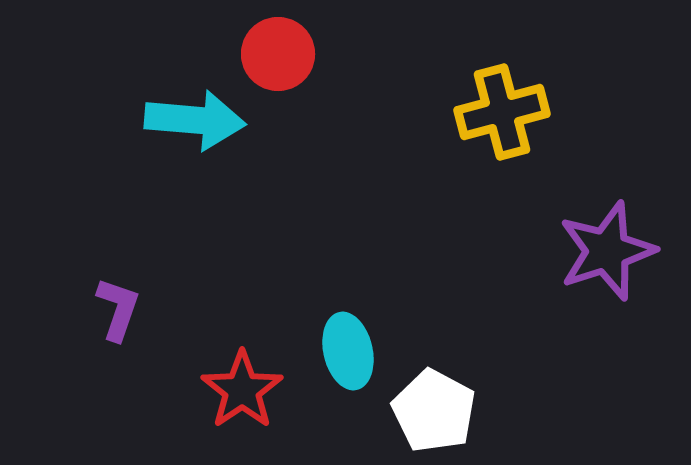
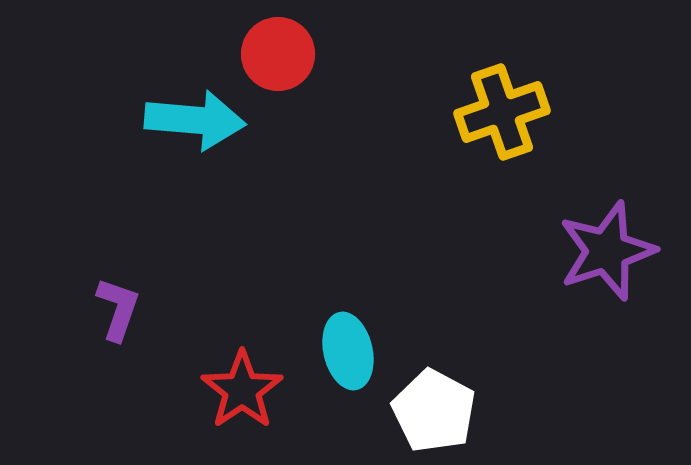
yellow cross: rotated 4 degrees counterclockwise
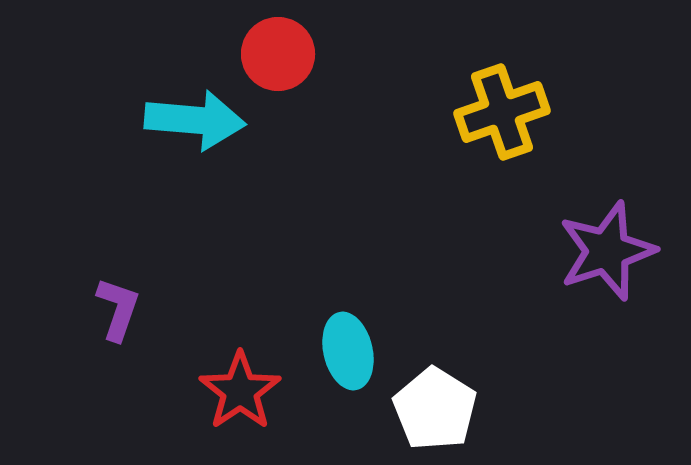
red star: moved 2 px left, 1 px down
white pentagon: moved 1 px right, 2 px up; rotated 4 degrees clockwise
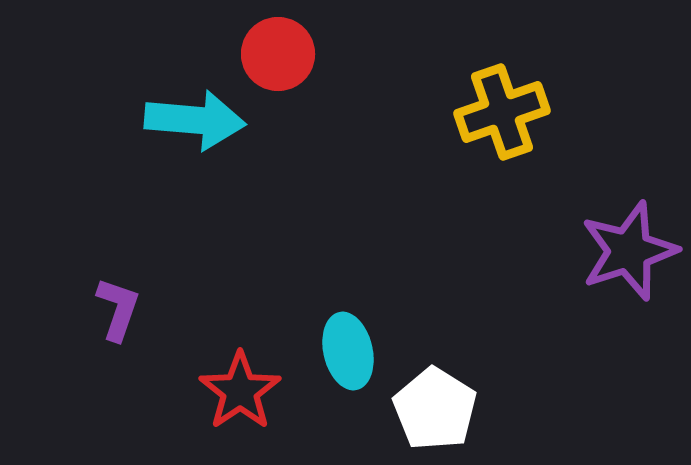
purple star: moved 22 px right
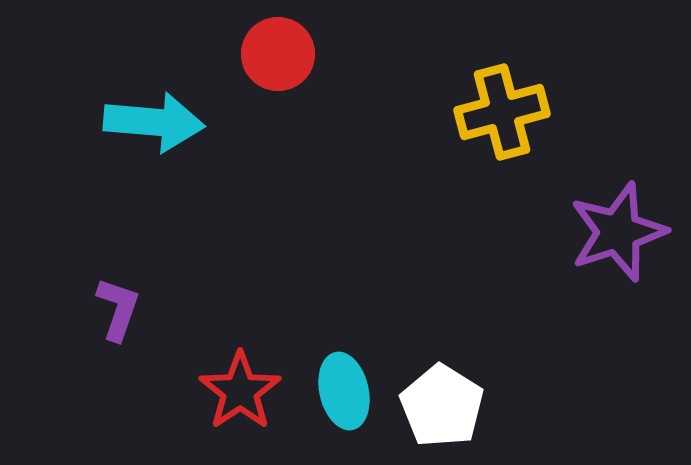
yellow cross: rotated 4 degrees clockwise
cyan arrow: moved 41 px left, 2 px down
purple star: moved 11 px left, 19 px up
cyan ellipse: moved 4 px left, 40 px down
white pentagon: moved 7 px right, 3 px up
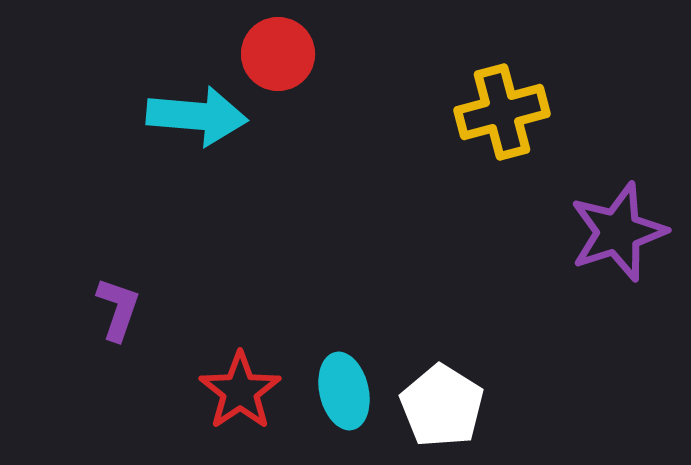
cyan arrow: moved 43 px right, 6 px up
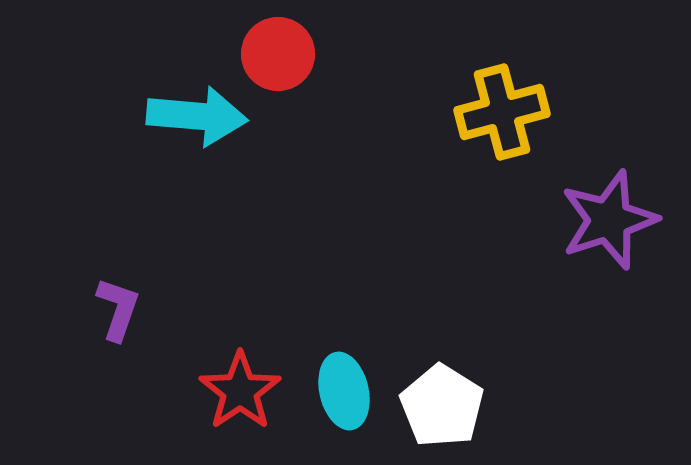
purple star: moved 9 px left, 12 px up
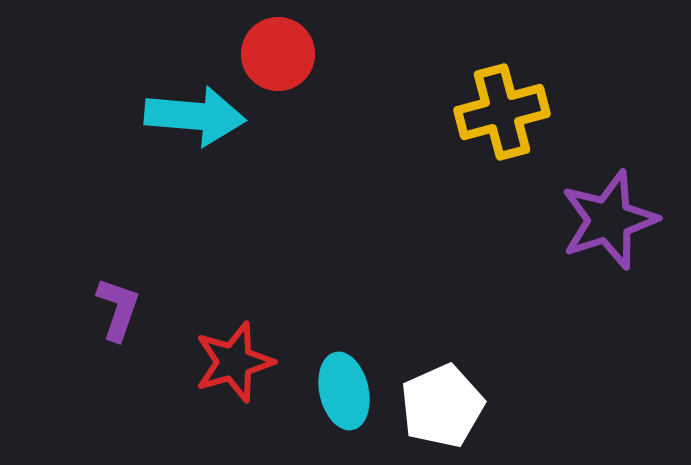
cyan arrow: moved 2 px left
red star: moved 6 px left, 29 px up; rotated 18 degrees clockwise
white pentagon: rotated 16 degrees clockwise
